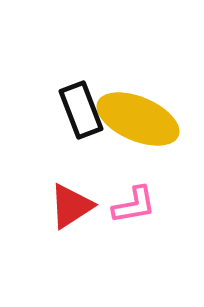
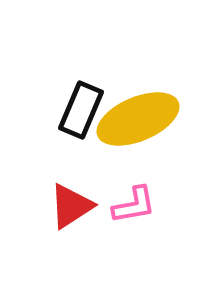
black rectangle: rotated 44 degrees clockwise
yellow ellipse: rotated 46 degrees counterclockwise
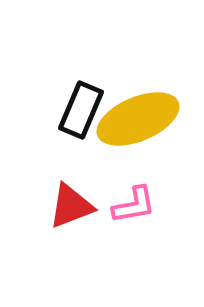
red triangle: rotated 12 degrees clockwise
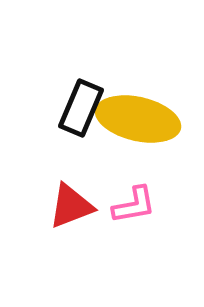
black rectangle: moved 2 px up
yellow ellipse: rotated 36 degrees clockwise
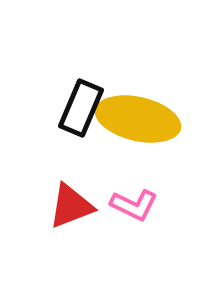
pink L-shape: rotated 36 degrees clockwise
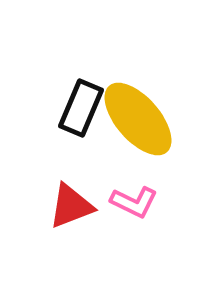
yellow ellipse: rotated 36 degrees clockwise
pink L-shape: moved 3 px up
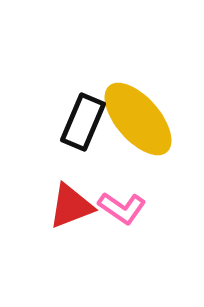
black rectangle: moved 2 px right, 14 px down
pink L-shape: moved 12 px left, 6 px down; rotated 9 degrees clockwise
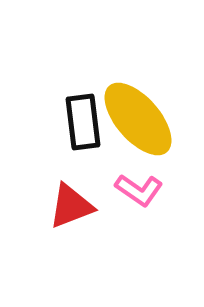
black rectangle: rotated 30 degrees counterclockwise
pink L-shape: moved 17 px right, 18 px up
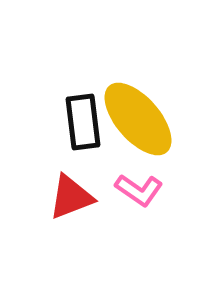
red triangle: moved 9 px up
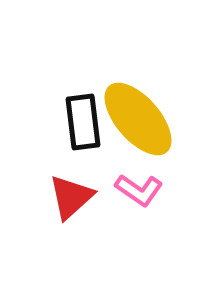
red triangle: rotated 21 degrees counterclockwise
